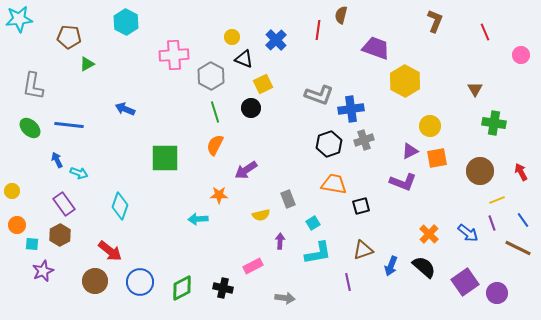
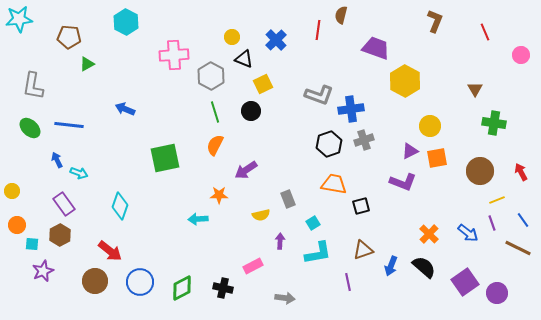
black circle at (251, 108): moved 3 px down
green square at (165, 158): rotated 12 degrees counterclockwise
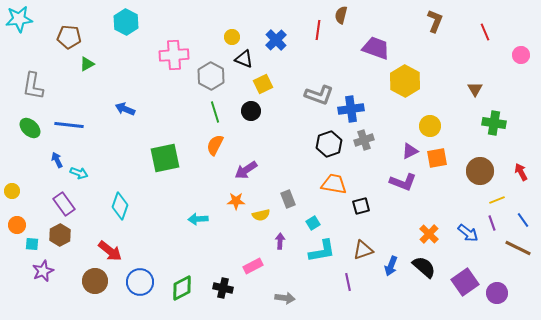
orange star at (219, 195): moved 17 px right, 6 px down
cyan L-shape at (318, 253): moved 4 px right, 2 px up
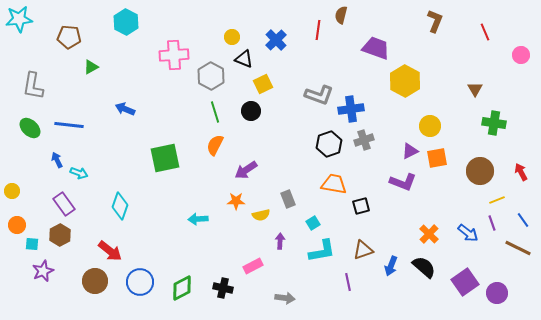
green triangle at (87, 64): moved 4 px right, 3 px down
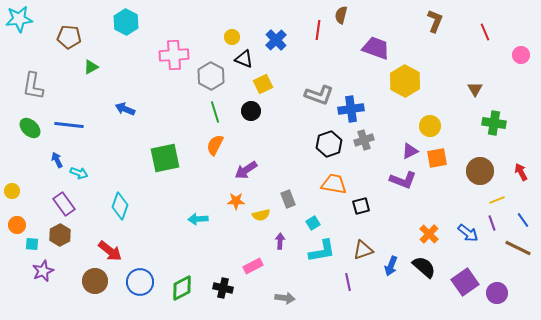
purple L-shape at (403, 182): moved 2 px up
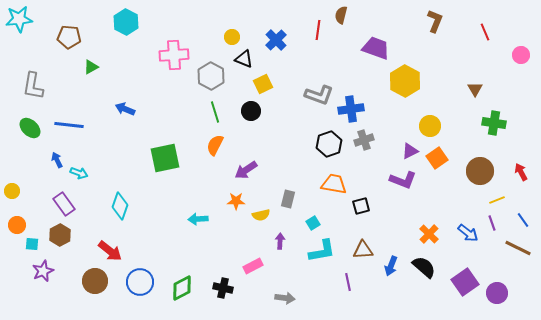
orange square at (437, 158): rotated 25 degrees counterclockwise
gray rectangle at (288, 199): rotated 36 degrees clockwise
brown triangle at (363, 250): rotated 15 degrees clockwise
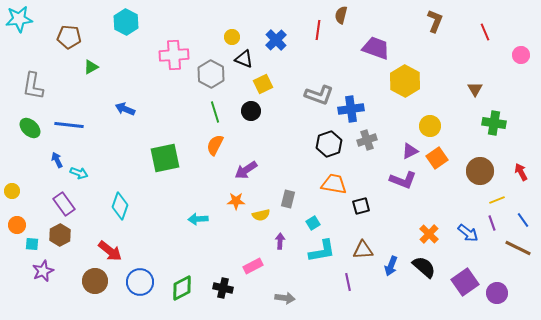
gray hexagon at (211, 76): moved 2 px up
gray cross at (364, 140): moved 3 px right
